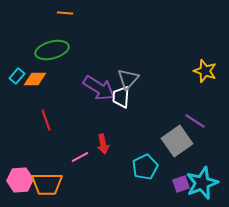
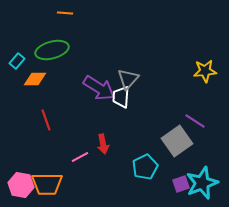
yellow star: rotated 25 degrees counterclockwise
cyan rectangle: moved 15 px up
pink hexagon: moved 1 px right, 5 px down; rotated 15 degrees clockwise
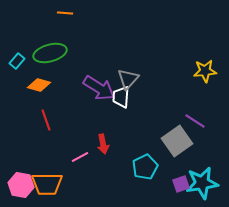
green ellipse: moved 2 px left, 3 px down
orange diamond: moved 4 px right, 6 px down; rotated 15 degrees clockwise
cyan star: rotated 12 degrees clockwise
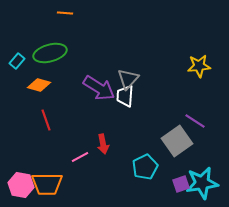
yellow star: moved 6 px left, 5 px up
white trapezoid: moved 4 px right, 1 px up
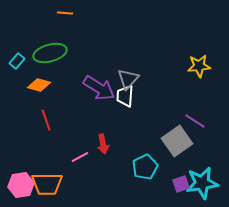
pink hexagon: rotated 20 degrees counterclockwise
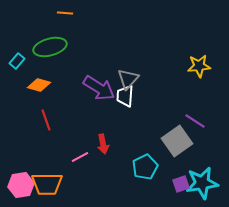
green ellipse: moved 6 px up
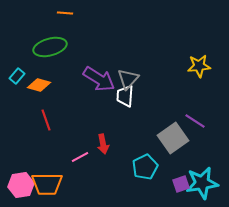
cyan rectangle: moved 15 px down
purple arrow: moved 9 px up
gray square: moved 4 px left, 3 px up
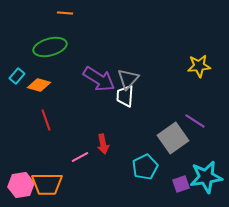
cyan star: moved 4 px right, 6 px up
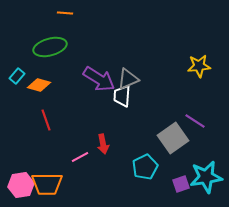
gray triangle: rotated 25 degrees clockwise
white trapezoid: moved 3 px left
